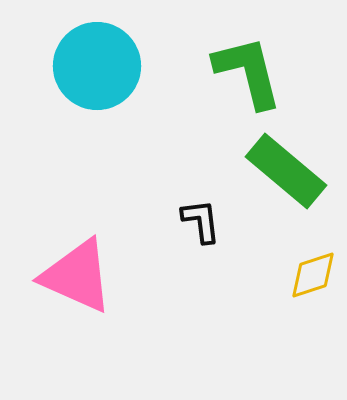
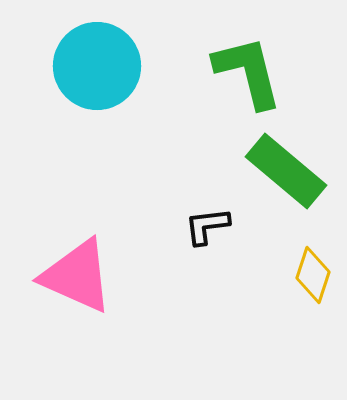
black L-shape: moved 6 px right, 5 px down; rotated 90 degrees counterclockwise
yellow diamond: rotated 54 degrees counterclockwise
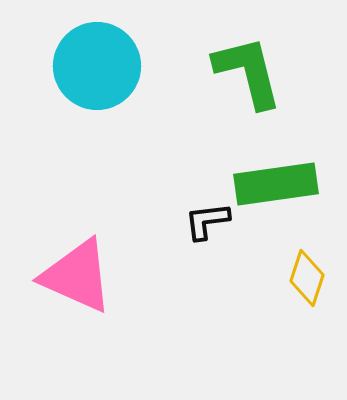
green rectangle: moved 10 px left, 13 px down; rotated 48 degrees counterclockwise
black L-shape: moved 5 px up
yellow diamond: moved 6 px left, 3 px down
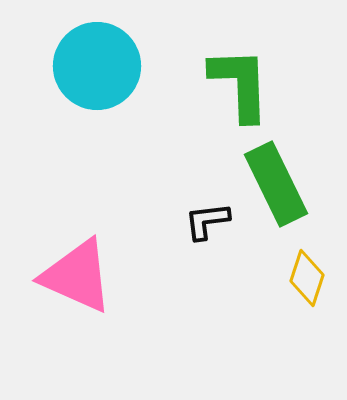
green L-shape: moved 8 px left, 12 px down; rotated 12 degrees clockwise
green rectangle: rotated 72 degrees clockwise
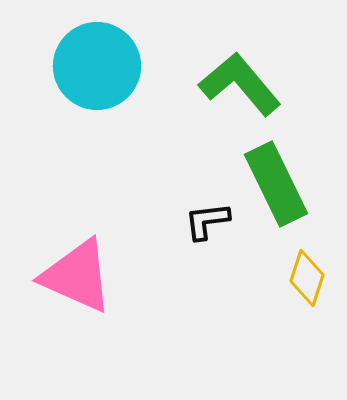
green L-shape: rotated 38 degrees counterclockwise
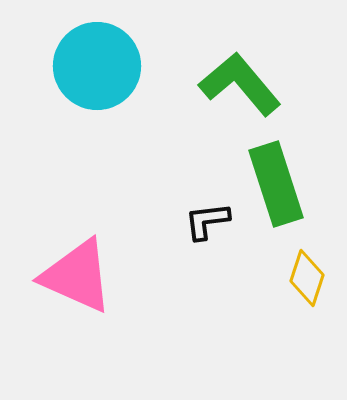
green rectangle: rotated 8 degrees clockwise
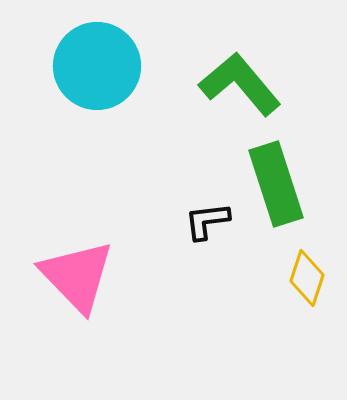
pink triangle: rotated 22 degrees clockwise
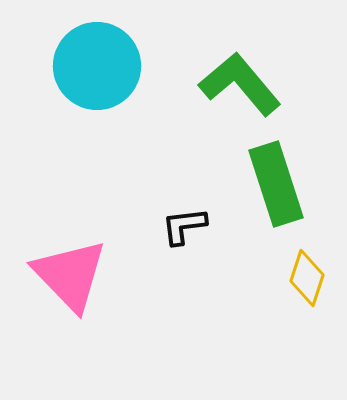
black L-shape: moved 23 px left, 5 px down
pink triangle: moved 7 px left, 1 px up
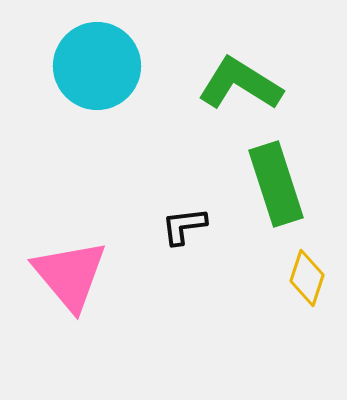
green L-shape: rotated 18 degrees counterclockwise
pink triangle: rotated 4 degrees clockwise
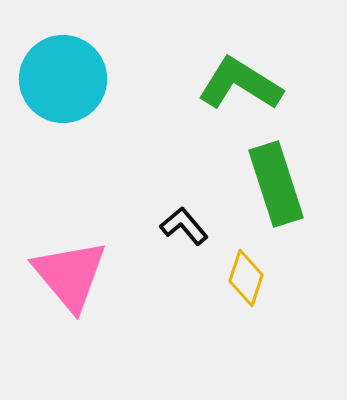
cyan circle: moved 34 px left, 13 px down
black L-shape: rotated 57 degrees clockwise
yellow diamond: moved 61 px left
